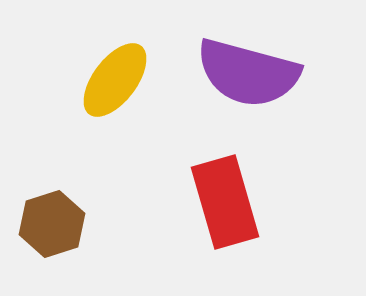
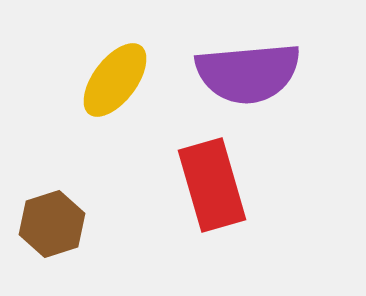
purple semicircle: rotated 20 degrees counterclockwise
red rectangle: moved 13 px left, 17 px up
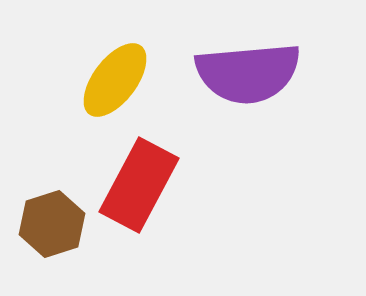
red rectangle: moved 73 px left; rotated 44 degrees clockwise
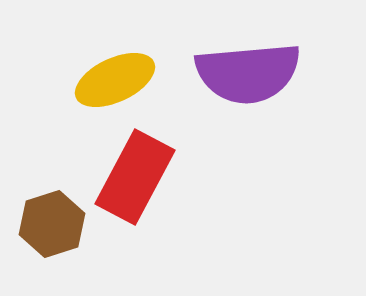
yellow ellipse: rotated 28 degrees clockwise
red rectangle: moved 4 px left, 8 px up
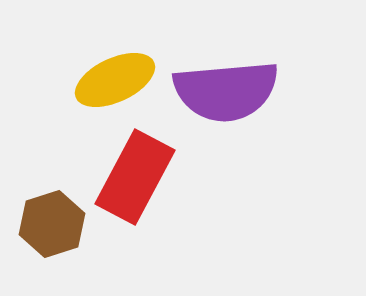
purple semicircle: moved 22 px left, 18 px down
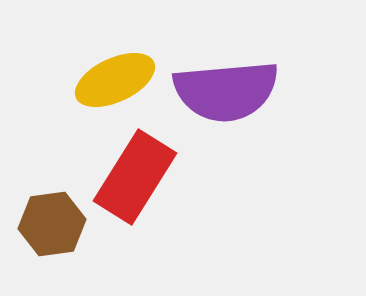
red rectangle: rotated 4 degrees clockwise
brown hexagon: rotated 10 degrees clockwise
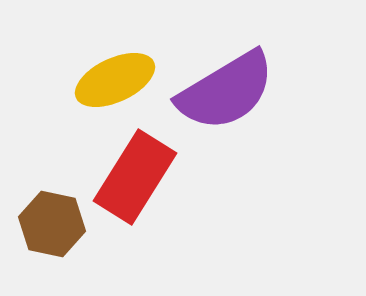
purple semicircle: rotated 26 degrees counterclockwise
brown hexagon: rotated 20 degrees clockwise
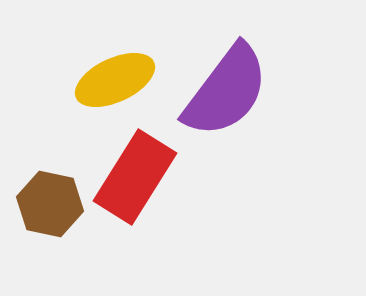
purple semicircle: rotated 22 degrees counterclockwise
brown hexagon: moved 2 px left, 20 px up
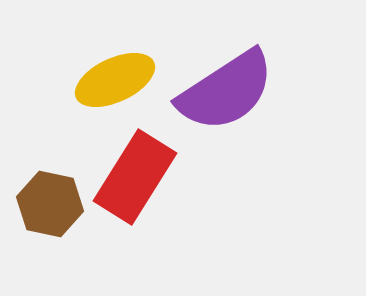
purple semicircle: rotated 20 degrees clockwise
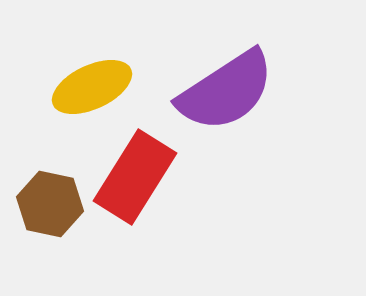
yellow ellipse: moved 23 px left, 7 px down
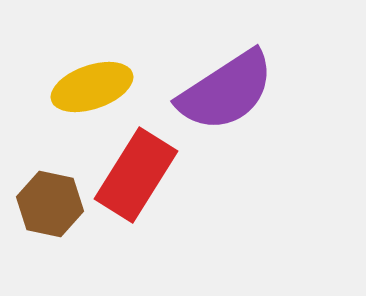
yellow ellipse: rotated 6 degrees clockwise
red rectangle: moved 1 px right, 2 px up
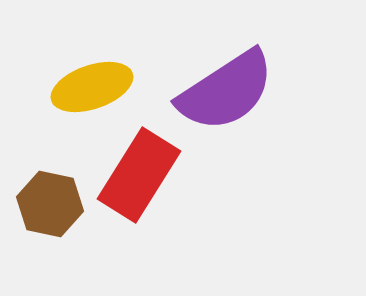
red rectangle: moved 3 px right
